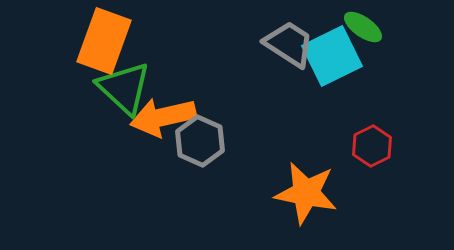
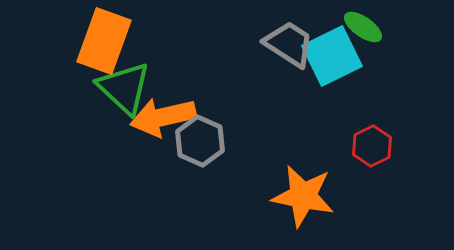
orange star: moved 3 px left, 3 px down
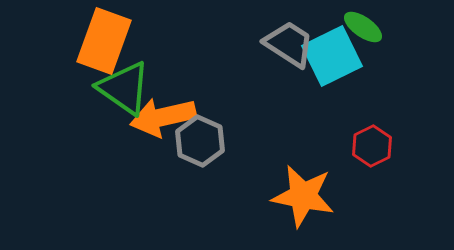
green triangle: rotated 8 degrees counterclockwise
